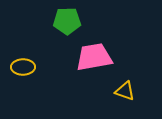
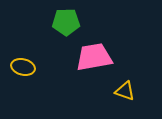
green pentagon: moved 1 px left, 1 px down
yellow ellipse: rotated 15 degrees clockwise
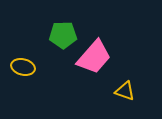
green pentagon: moved 3 px left, 13 px down
pink trapezoid: rotated 141 degrees clockwise
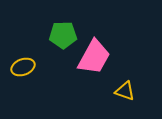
pink trapezoid: rotated 12 degrees counterclockwise
yellow ellipse: rotated 35 degrees counterclockwise
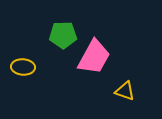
yellow ellipse: rotated 25 degrees clockwise
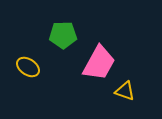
pink trapezoid: moved 5 px right, 6 px down
yellow ellipse: moved 5 px right; rotated 30 degrees clockwise
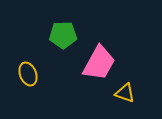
yellow ellipse: moved 7 px down; rotated 35 degrees clockwise
yellow triangle: moved 2 px down
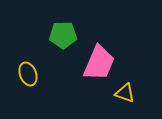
pink trapezoid: rotated 6 degrees counterclockwise
